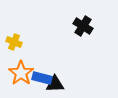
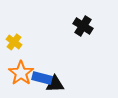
yellow cross: rotated 14 degrees clockwise
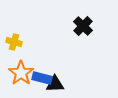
black cross: rotated 12 degrees clockwise
yellow cross: rotated 21 degrees counterclockwise
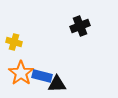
black cross: moved 3 px left; rotated 24 degrees clockwise
blue rectangle: moved 2 px up
black triangle: moved 2 px right
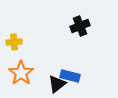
yellow cross: rotated 21 degrees counterclockwise
blue rectangle: moved 28 px right
black triangle: rotated 36 degrees counterclockwise
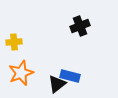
orange star: rotated 15 degrees clockwise
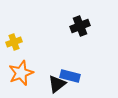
yellow cross: rotated 14 degrees counterclockwise
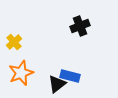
yellow cross: rotated 21 degrees counterclockwise
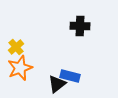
black cross: rotated 24 degrees clockwise
yellow cross: moved 2 px right, 5 px down
orange star: moved 1 px left, 5 px up
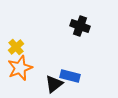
black cross: rotated 18 degrees clockwise
black triangle: moved 3 px left
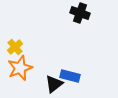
black cross: moved 13 px up
yellow cross: moved 1 px left
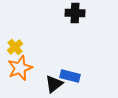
black cross: moved 5 px left; rotated 18 degrees counterclockwise
